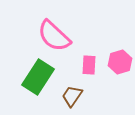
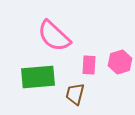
green rectangle: rotated 52 degrees clockwise
brown trapezoid: moved 3 px right, 2 px up; rotated 20 degrees counterclockwise
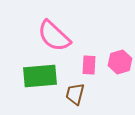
green rectangle: moved 2 px right, 1 px up
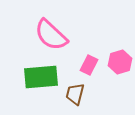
pink semicircle: moved 3 px left, 1 px up
pink rectangle: rotated 24 degrees clockwise
green rectangle: moved 1 px right, 1 px down
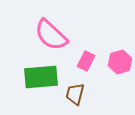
pink rectangle: moved 3 px left, 4 px up
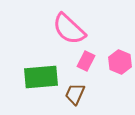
pink semicircle: moved 18 px right, 6 px up
pink hexagon: rotated 20 degrees counterclockwise
brown trapezoid: rotated 10 degrees clockwise
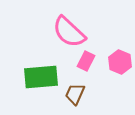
pink semicircle: moved 3 px down
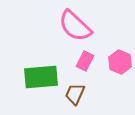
pink semicircle: moved 6 px right, 6 px up
pink rectangle: moved 1 px left
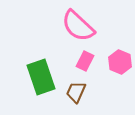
pink semicircle: moved 3 px right
green rectangle: rotated 76 degrees clockwise
brown trapezoid: moved 1 px right, 2 px up
